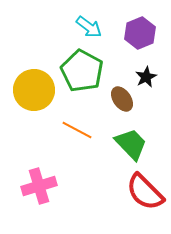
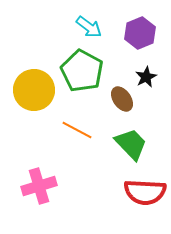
red semicircle: rotated 42 degrees counterclockwise
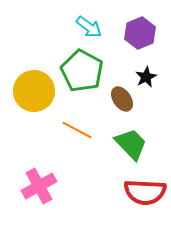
yellow circle: moved 1 px down
pink cross: rotated 12 degrees counterclockwise
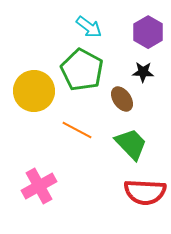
purple hexagon: moved 8 px right, 1 px up; rotated 8 degrees counterclockwise
green pentagon: moved 1 px up
black star: moved 3 px left, 5 px up; rotated 30 degrees clockwise
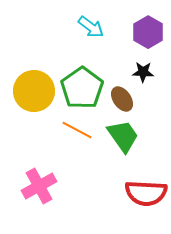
cyan arrow: moved 2 px right
green pentagon: moved 18 px down; rotated 9 degrees clockwise
green trapezoid: moved 8 px left, 8 px up; rotated 9 degrees clockwise
red semicircle: moved 1 px right, 1 px down
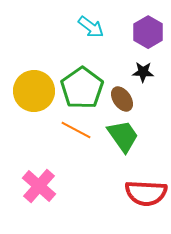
orange line: moved 1 px left
pink cross: rotated 20 degrees counterclockwise
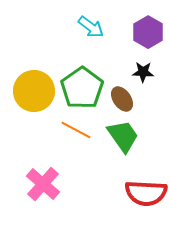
pink cross: moved 4 px right, 2 px up
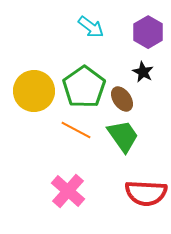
black star: rotated 25 degrees clockwise
green pentagon: moved 2 px right, 1 px up
pink cross: moved 25 px right, 7 px down
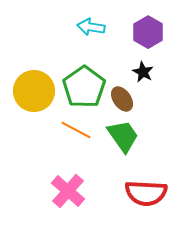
cyan arrow: rotated 152 degrees clockwise
